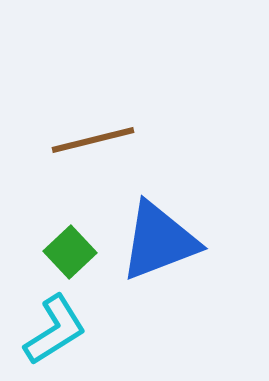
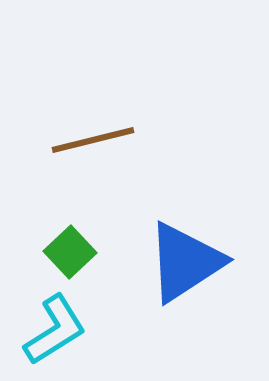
blue triangle: moved 26 px right, 21 px down; rotated 12 degrees counterclockwise
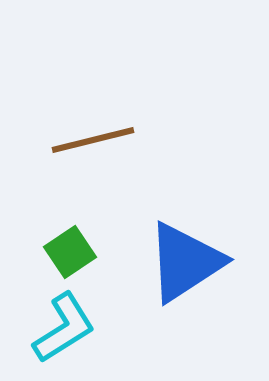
green square: rotated 9 degrees clockwise
cyan L-shape: moved 9 px right, 2 px up
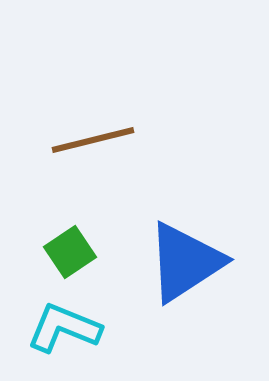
cyan L-shape: rotated 126 degrees counterclockwise
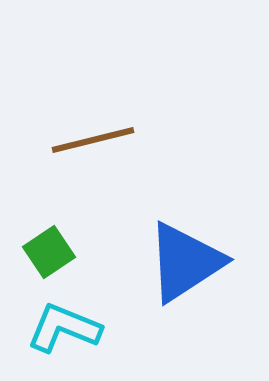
green square: moved 21 px left
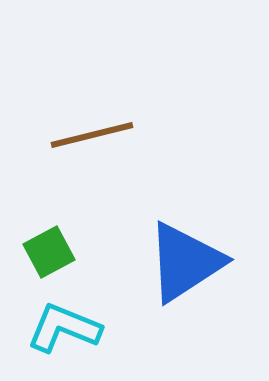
brown line: moved 1 px left, 5 px up
green square: rotated 6 degrees clockwise
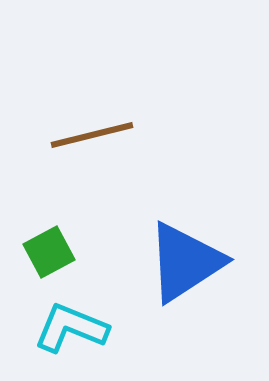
cyan L-shape: moved 7 px right
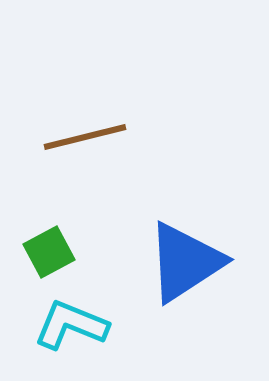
brown line: moved 7 px left, 2 px down
cyan L-shape: moved 3 px up
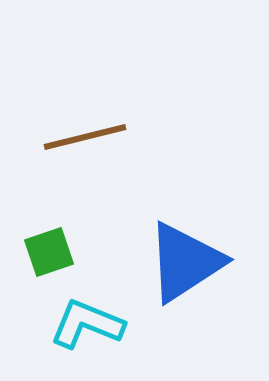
green square: rotated 9 degrees clockwise
cyan L-shape: moved 16 px right, 1 px up
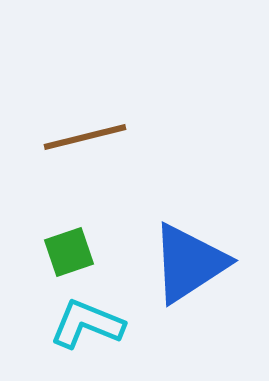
green square: moved 20 px right
blue triangle: moved 4 px right, 1 px down
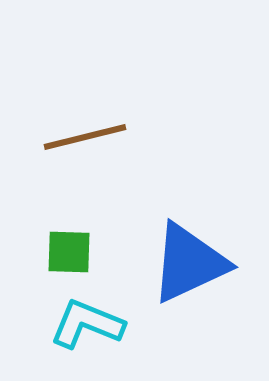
green square: rotated 21 degrees clockwise
blue triangle: rotated 8 degrees clockwise
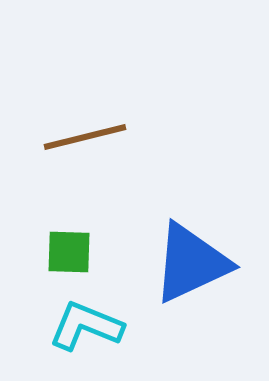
blue triangle: moved 2 px right
cyan L-shape: moved 1 px left, 2 px down
